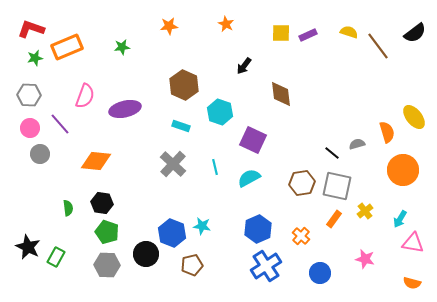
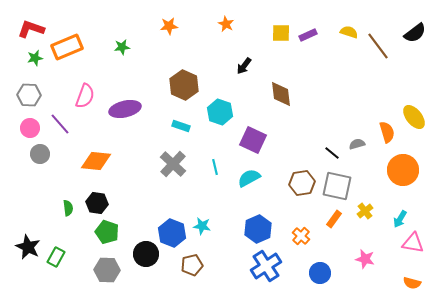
black hexagon at (102, 203): moved 5 px left
gray hexagon at (107, 265): moved 5 px down
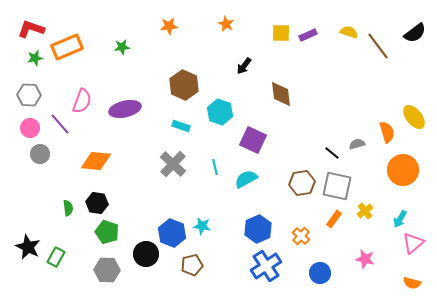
pink semicircle at (85, 96): moved 3 px left, 5 px down
cyan semicircle at (249, 178): moved 3 px left, 1 px down
pink triangle at (413, 243): rotated 50 degrees counterclockwise
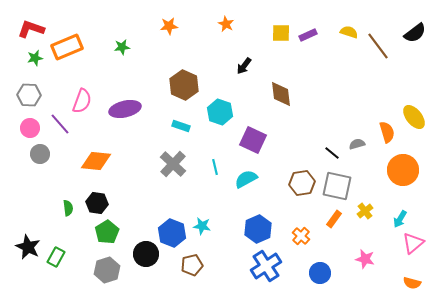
green pentagon at (107, 232): rotated 20 degrees clockwise
gray hexagon at (107, 270): rotated 20 degrees counterclockwise
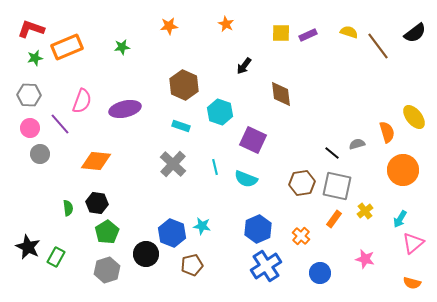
cyan semicircle at (246, 179): rotated 130 degrees counterclockwise
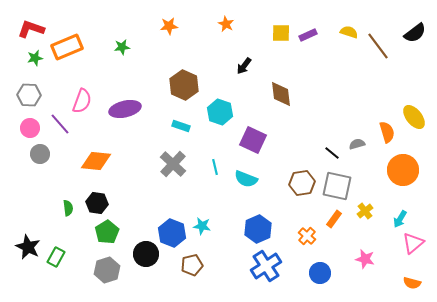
orange cross at (301, 236): moved 6 px right
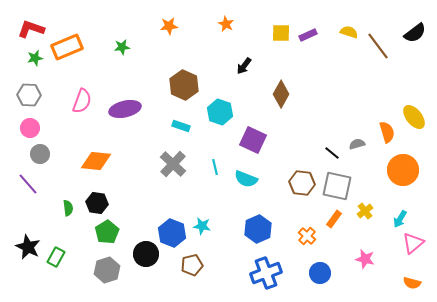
brown diamond at (281, 94): rotated 36 degrees clockwise
purple line at (60, 124): moved 32 px left, 60 px down
brown hexagon at (302, 183): rotated 15 degrees clockwise
blue cross at (266, 266): moved 7 px down; rotated 12 degrees clockwise
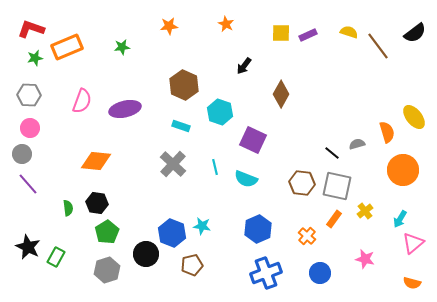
gray circle at (40, 154): moved 18 px left
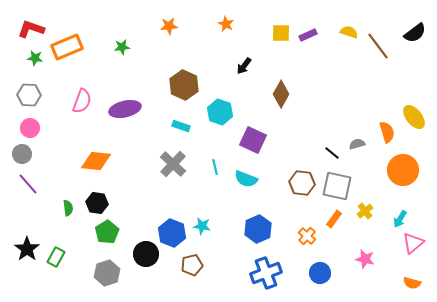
green star at (35, 58): rotated 21 degrees clockwise
black star at (28, 247): moved 1 px left, 2 px down; rotated 10 degrees clockwise
gray hexagon at (107, 270): moved 3 px down
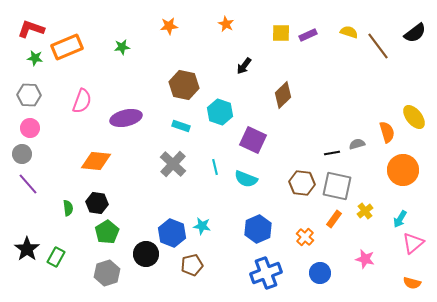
brown hexagon at (184, 85): rotated 12 degrees counterclockwise
brown diamond at (281, 94): moved 2 px right, 1 px down; rotated 16 degrees clockwise
purple ellipse at (125, 109): moved 1 px right, 9 px down
black line at (332, 153): rotated 49 degrees counterclockwise
orange cross at (307, 236): moved 2 px left, 1 px down
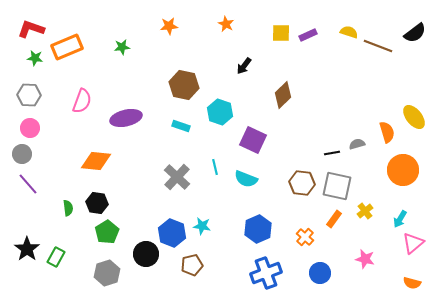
brown line at (378, 46): rotated 32 degrees counterclockwise
gray cross at (173, 164): moved 4 px right, 13 px down
